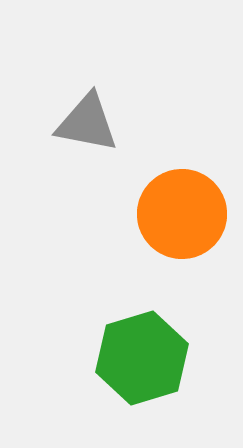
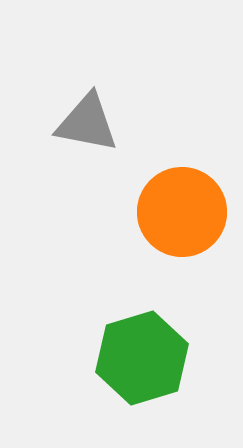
orange circle: moved 2 px up
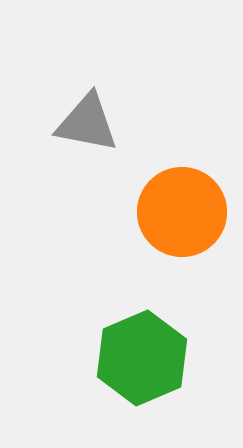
green hexagon: rotated 6 degrees counterclockwise
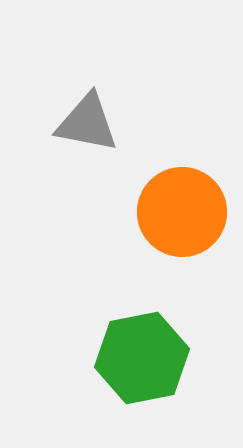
green hexagon: rotated 12 degrees clockwise
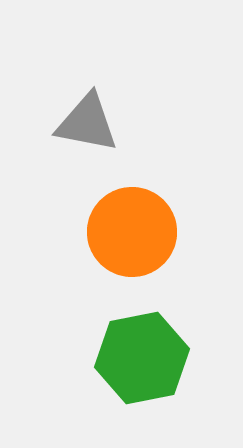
orange circle: moved 50 px left, 20 px down
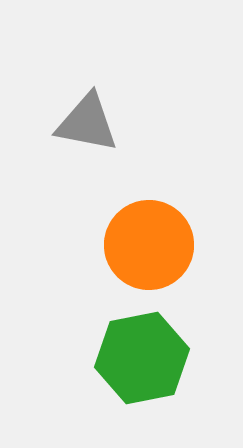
orange circle: moved 17 px right, 13 px down
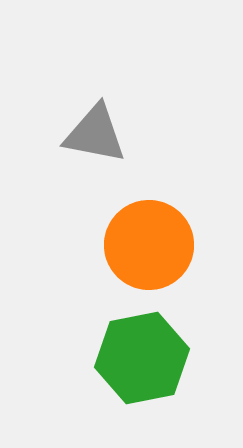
gray triangle: moved 8 px right, 11 px down
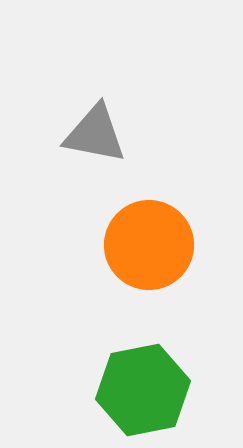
green hexagon: moved 1 px right, 32 px down
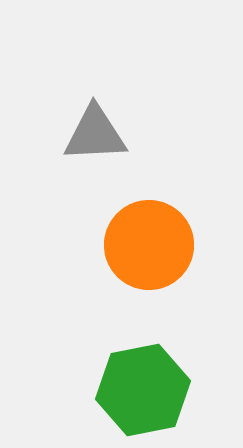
gray triangle: rotated 14 degrees counterclockwise
